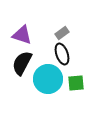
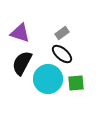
purple triangle: moved 2 px left, 2 px up
black ellipse: rotated 30 degrees counterclockwise
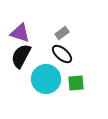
black semicircle: moved 1 px left, 7 px up
cyan circle: moved 2 px left
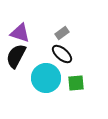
black semicircle: moved 5 px left
cyan circle: moved 1 px up
